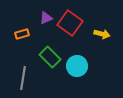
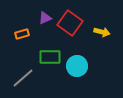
purple triangle: moved 1 px left
yellow arrow: moved 2 px up
green rectangle: rotated 45 degrees counterclockwise
gray line: rotated 40 degrees clockwise
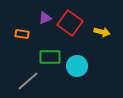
orange rectangle: rotated 24 degrees clockwise
gray line: moved 5 px right, 3 px down
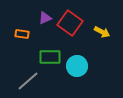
yellow arrow: rotated 14 degrees clockwise
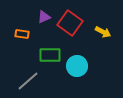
purple triangle: moved 1 px left, 1 px up
yellow arrow: moved 1 px right
green rectangle: moved 2 px up
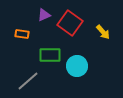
purple triangle: moved 2 px up
yellow arrow: rotated 21 degrees clockwise
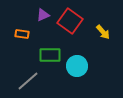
purple triangle: moved 1 px left
red square: moved 2 px up
